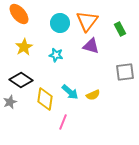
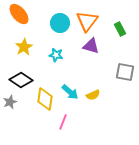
gray square: rotated 18 degrees clockwise
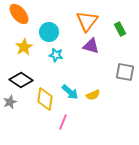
cyan circle: moved 11 px left, 9 px down
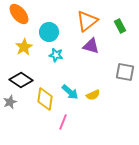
orange triangle: rotated 15 degrees clockwise
green rectangle: moved 3 px up
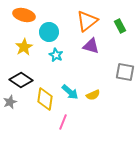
orange ellipse: moved 5 px right, 1 px down; rotated 35 degrees counterclockwise
cyan star: rotated 16 degrees clockwise
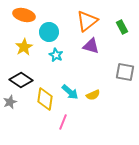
green rectangle: moved 2 px right, 1 px down
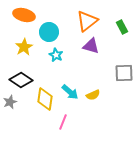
gray square: moved 1 px left, 1 px down; rotated 12 degrees counterclockwise
